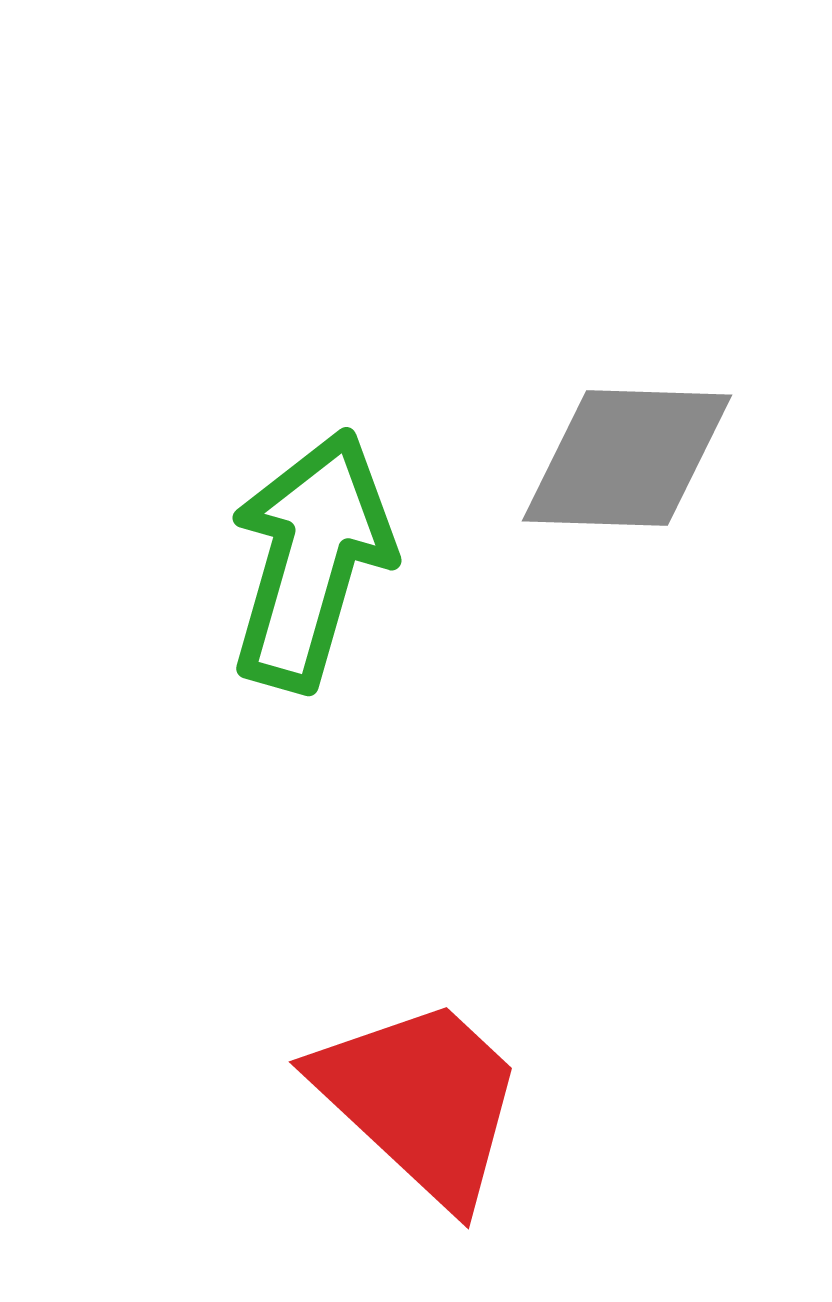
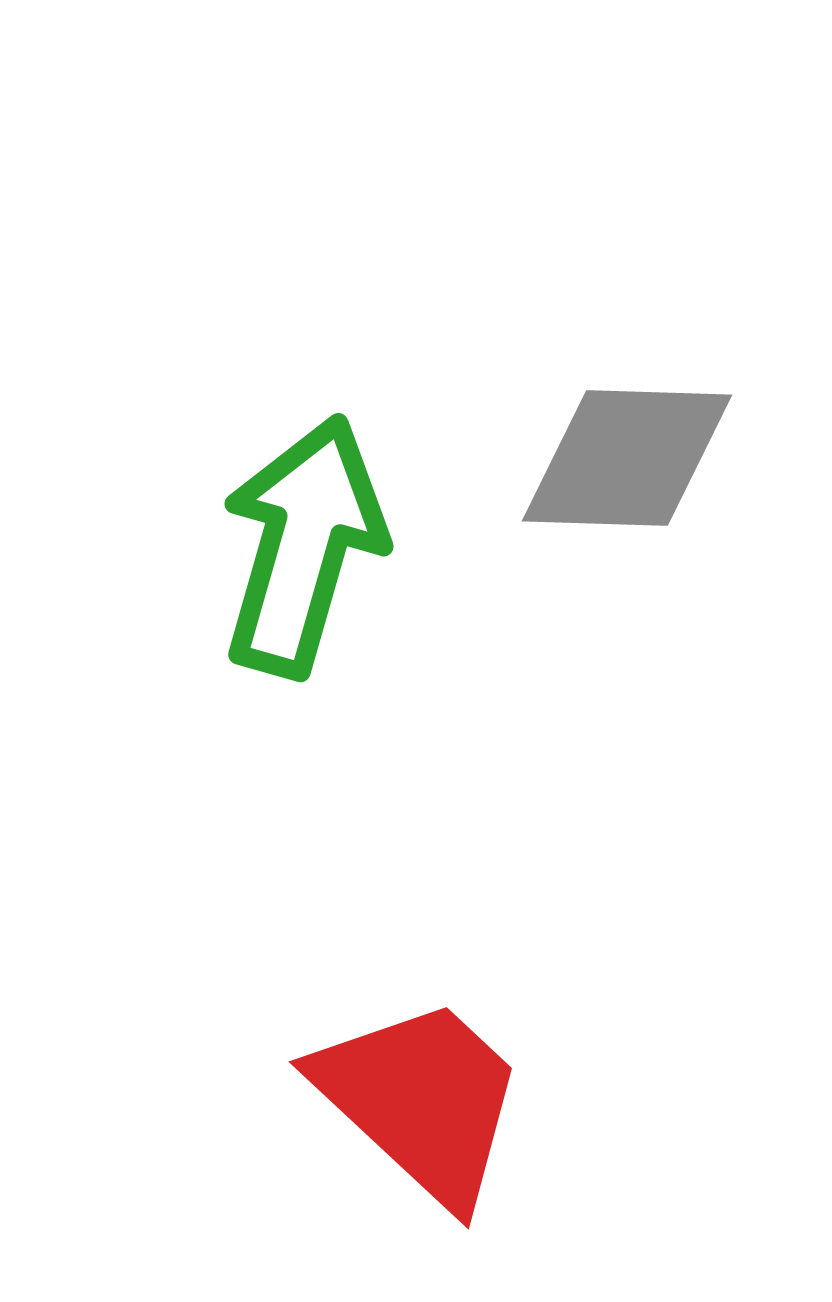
green arrow: moved 8 px left, 14 px up
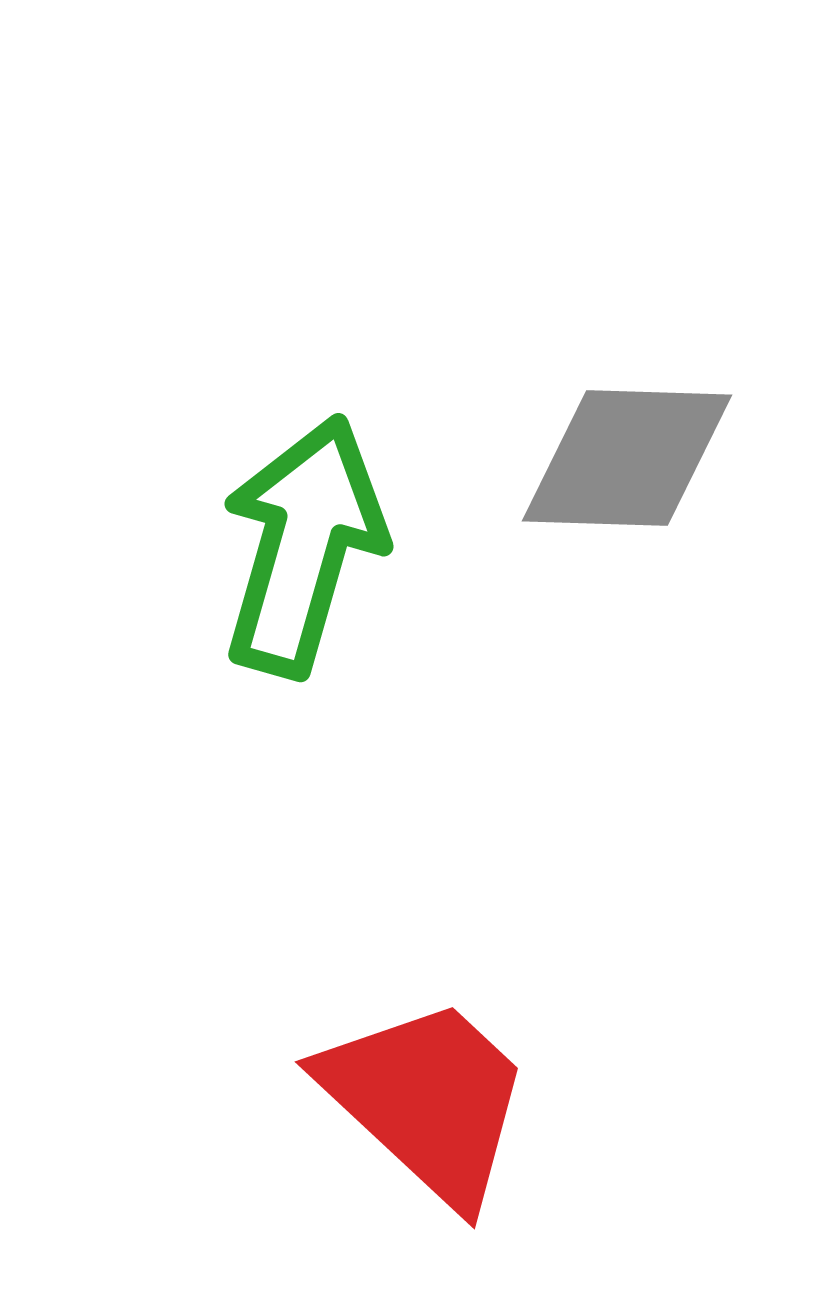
red trapezoid: moved 6 px right
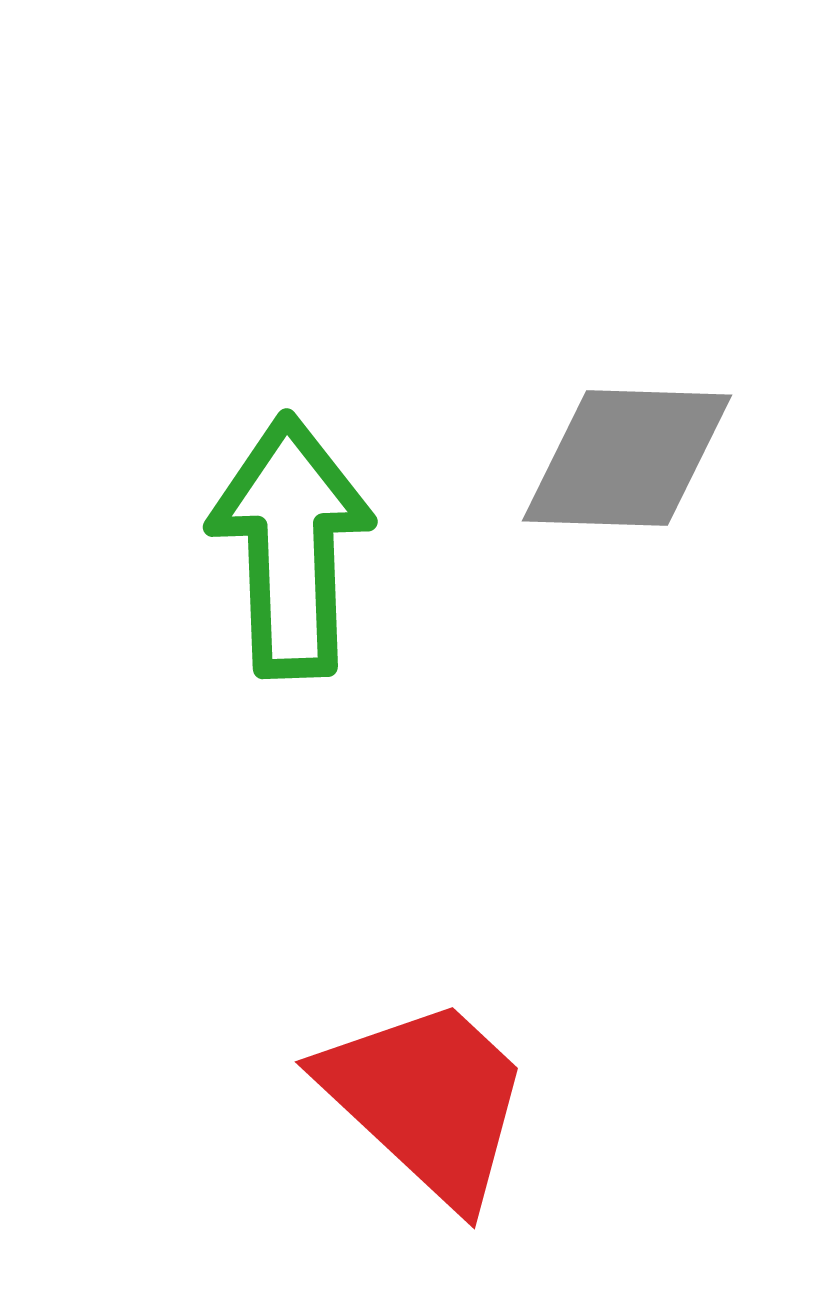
green arrow: moved 12 px left; rotated 18 degrees counterclockwise
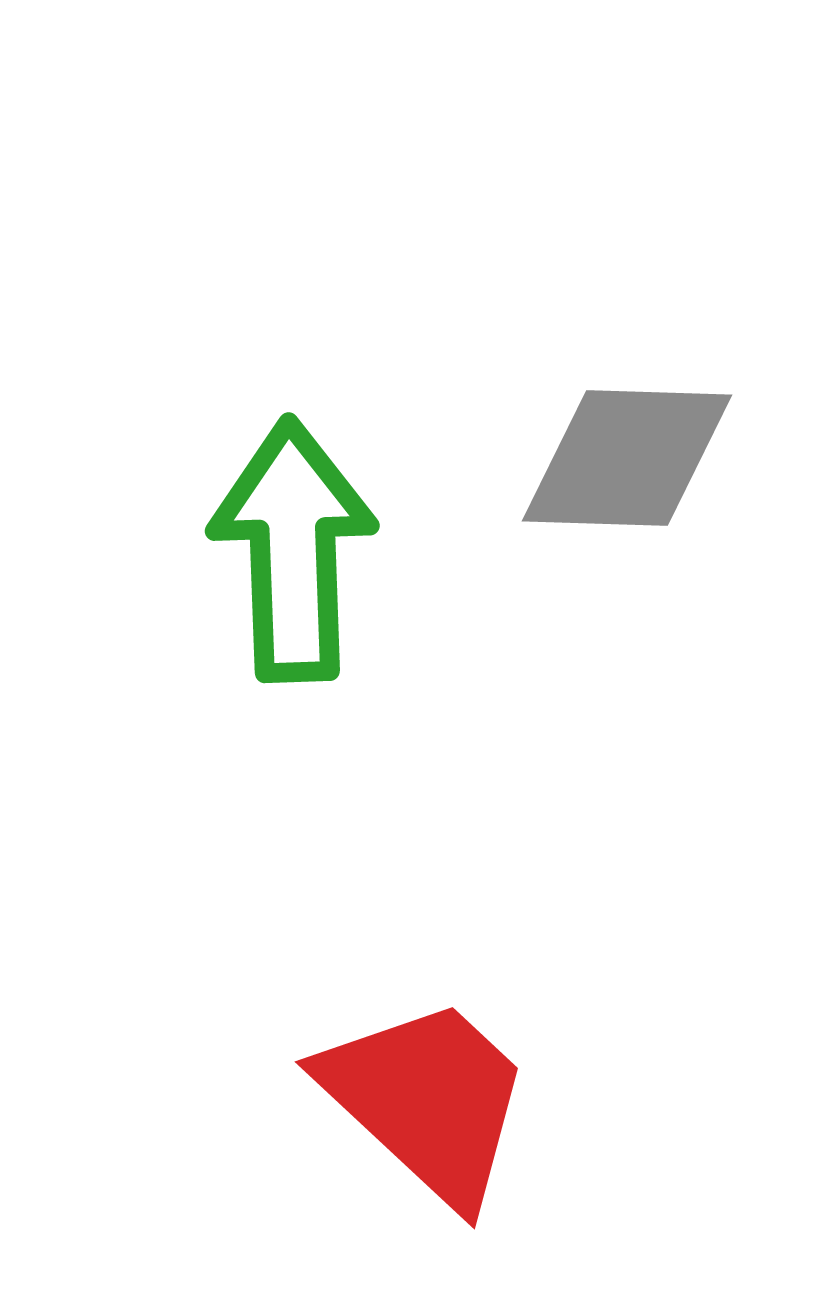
green arrow: moved 2 px right, 4 px down
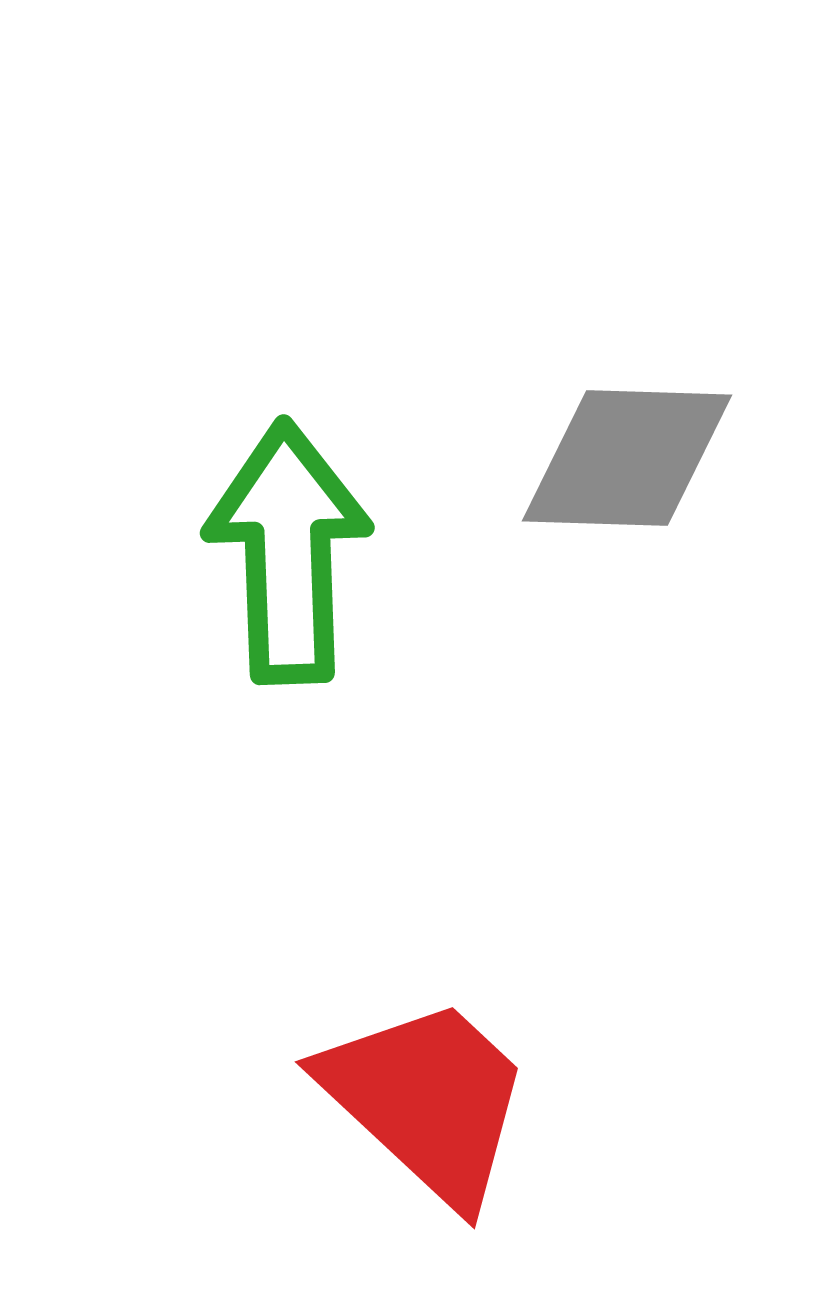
green arrow: moved 5 px left, 2 px down
